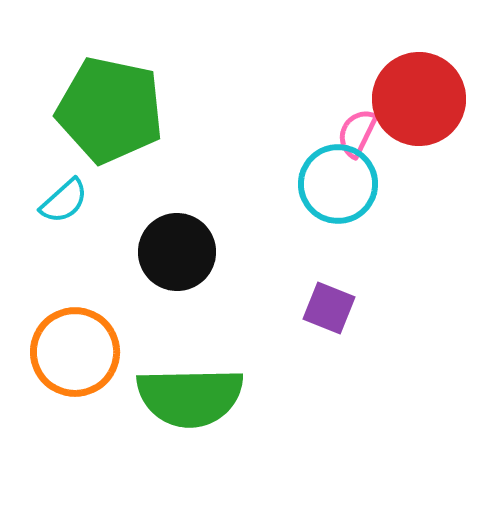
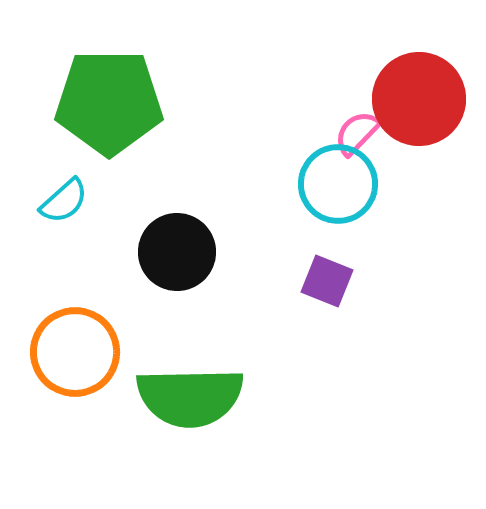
green pentagon: moved 1 px left, 8 px up; rotated 12 degrees counterclockwise
pink semicircle: rotated 18 degrees clockwise
purple square: moved 2 px left, 27 px up
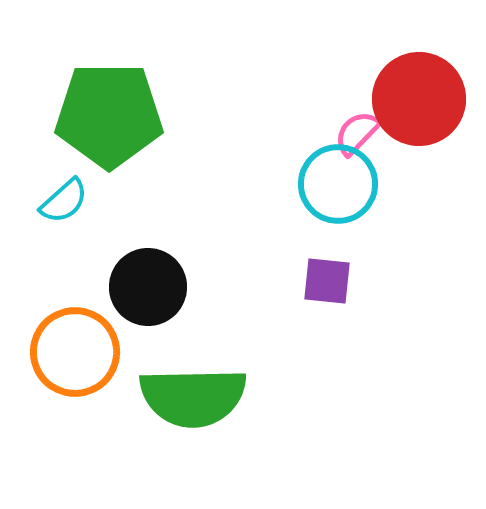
green pentagon: moved 13 px down
black circle: moved 29 px left, 35 px down
purple square: rotated 16 degrees counterclockwise
green semicircle: moved 3 px right
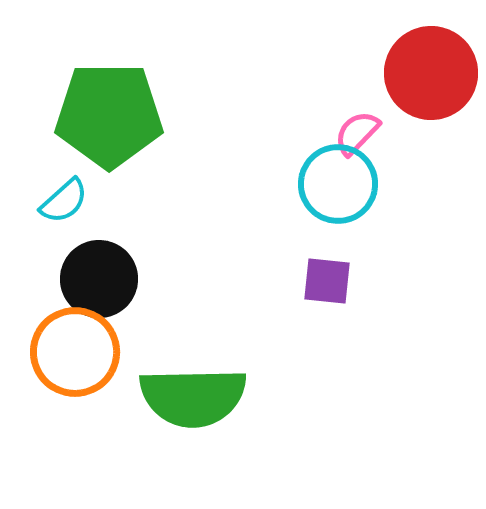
red circle: moved 12 px right, 26 px up
black circle: moved 49 px left, 8 px up
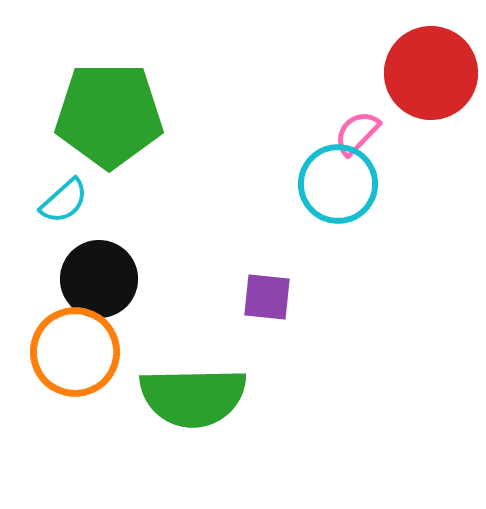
purple square: moved 60 px left, 16 px down
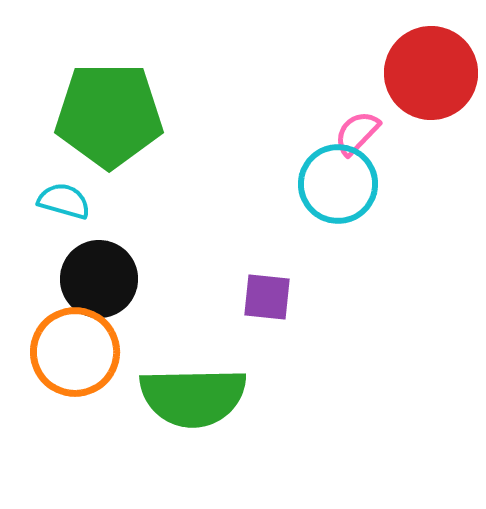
cyan semicircle: rotated 122 degrees counterclockwise
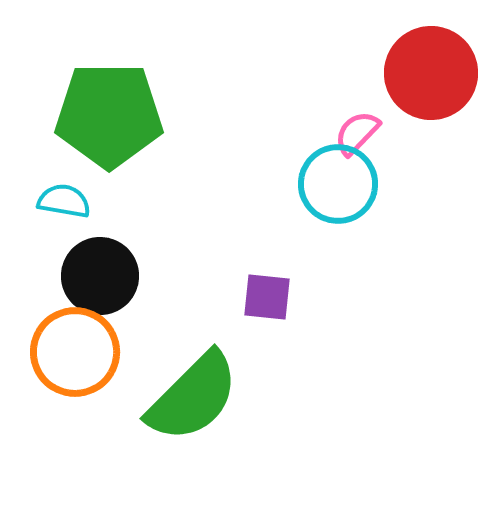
cyan semicircle: rotated 6 degrees counterclockwise
black circle: moved 1 px right, 3 px up
green semicircle: rotated 44 degrees counterclockwise
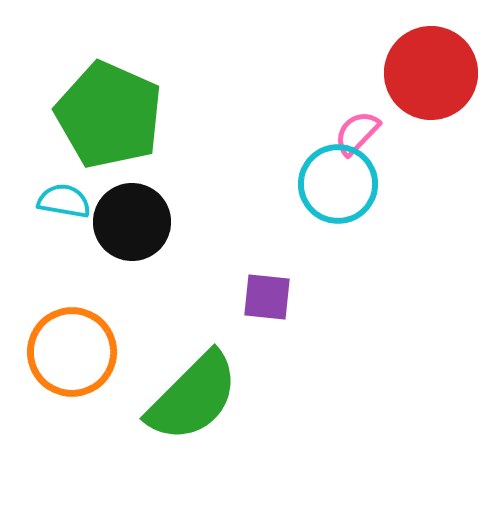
green pentagon: rotated 24 degrees clockwise
black circle: moved 32 px right, 54 px up
orange circle: moved 3 px left
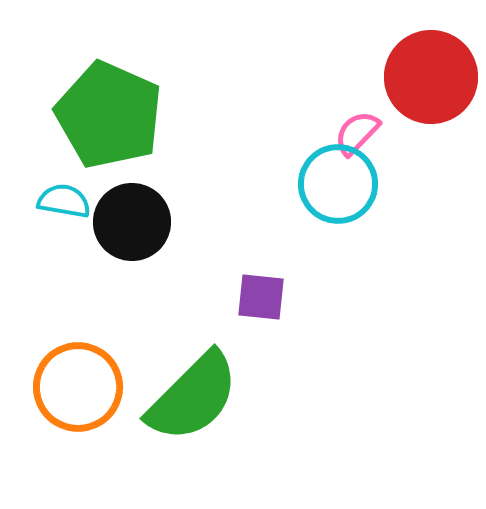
red circle: moved 4 px down
purple square: moved 6 px left
orange circle: moved 6 px right, 35 px down
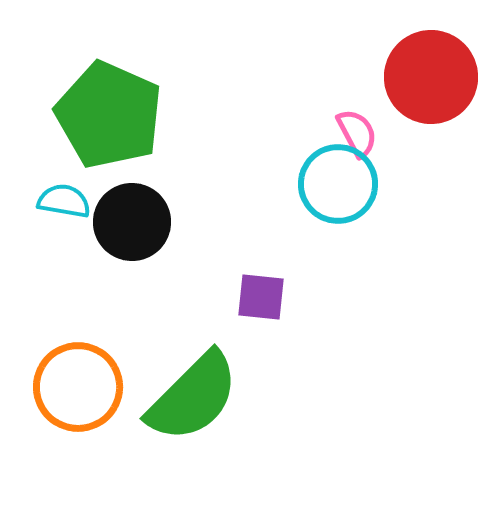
pink semicircle: rotated 108 degrees clockwise
